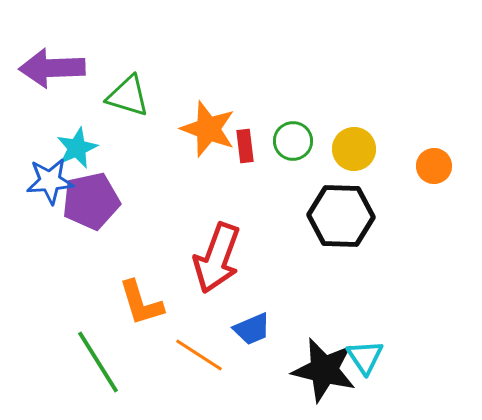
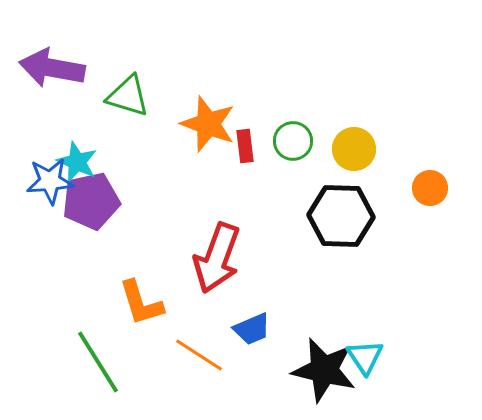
purple arrow: rotated 12 degrees clockwise
orange star: moved 5 px up
cyan star: moved 14 px down; rotated 24 degrees counterclockwise
orange circle: moved 4 px left, 22 px down
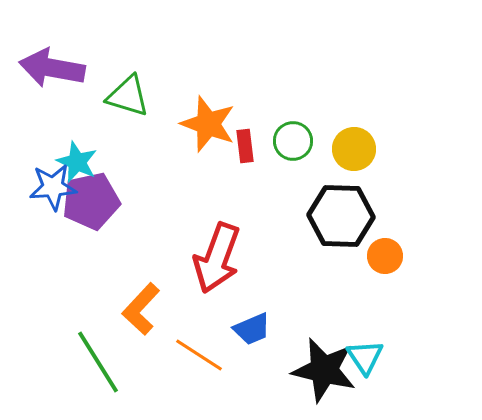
blue star: moved 3 px right, 6 px down
orange circle: moved 45 px left, 68 px down
orange L-shape: moved 6 px down; rotated 60 degrees clockwise
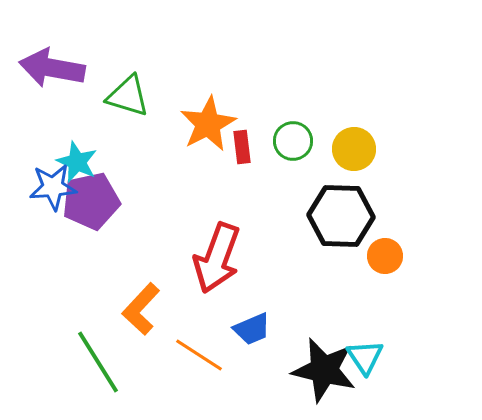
orange star: rotated 24 degrees clockwise
red rectangle: moved 3 px left, 1 px down
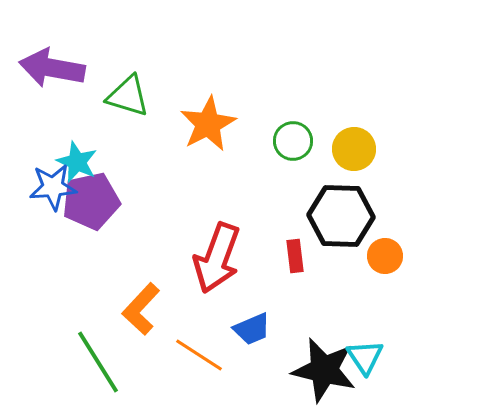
red rectangle: moved 53 px right, 109 px down
